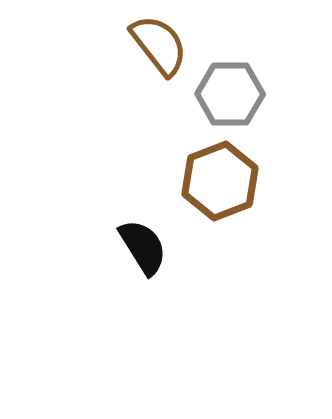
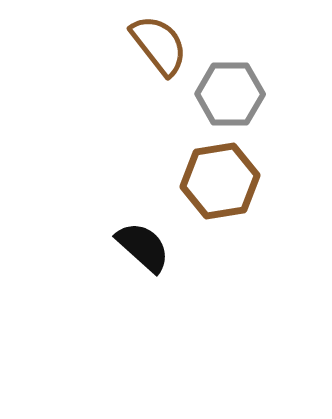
brown hexagon: rotated 12 degrees clockwise
black semicircle: rotated 16 degrees counterclockwise
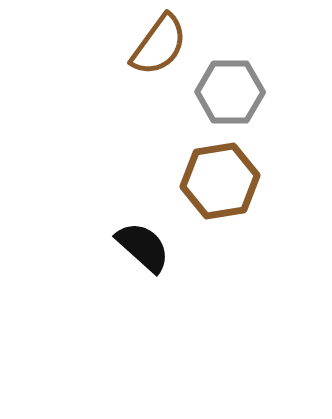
brown semicircle: rotated 74 degrees clockwise
gray hexagon: moved 2 px up
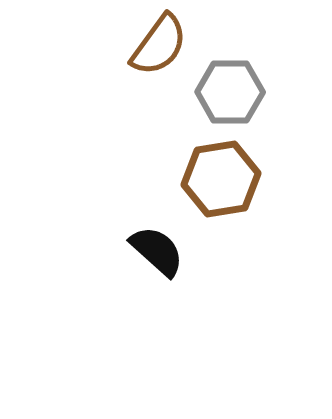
brown hexagon: moved 1 px right, 2 px up
black semicircle: moved 14 px right, 4 px down
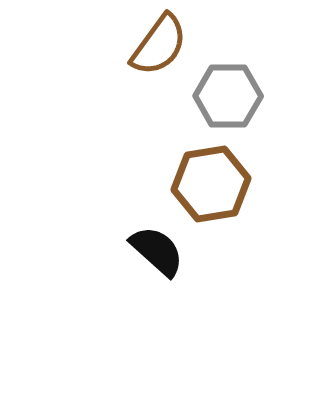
gray hexagon: moved 2 px left, 4 px down
brown hexagon: moved 10 px left, 5 px down
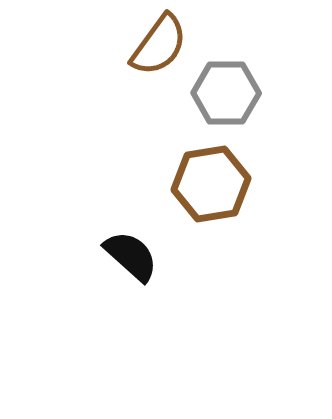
gray hexagon: moved 2 px left, 3 px up
black semicircle: moved 26 px left, 5 px down
